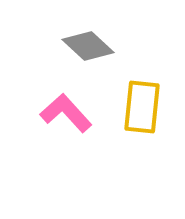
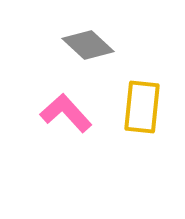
gray diamond: moved 1 px up
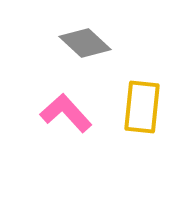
gray diamond: moved 3 px left, 2 px up
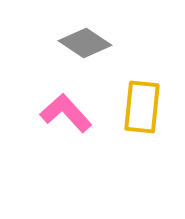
gray diamond: rotated 9 degrees counterclockwise
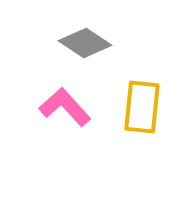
pink L-shape: moved 1 px left, 6 px up
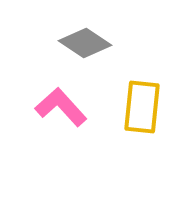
pink L-shape: moved 4 px left
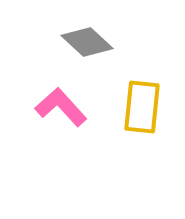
gray diamond: moved 2 px right, 1 px up; rotated 9 degrees clockwise
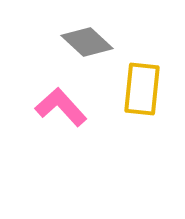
yellow rectangle: moved 18 px up
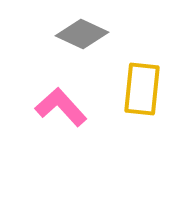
gray diamond: moved 5 px left, 8 px up; rotated 18 degrees counterclockwise
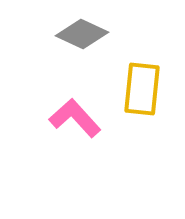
pink L-shape: moved 14 px right, 11 px down
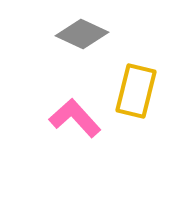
yellow rectangle: moved 6 px left, 2 px down; rotated 8 degrees clockwise
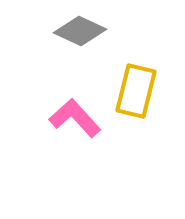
gray diamond: moved 2 px left, 3 px up
